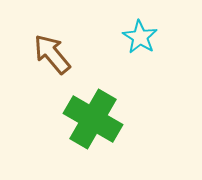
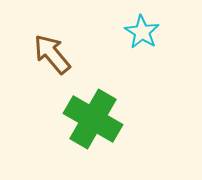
cyan star: moved 2 px right, 5 px up
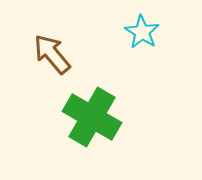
green cross: moved 1 px left, 2 px up
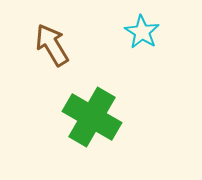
brown arrow: moved 9 px up; rotated 9 degrees clockwise
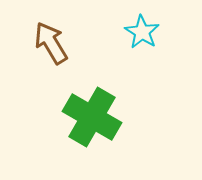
brown arrow: moved 1 px left, 2 px up
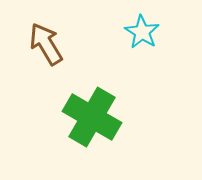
brown arrow: moved 5 px left, 1 px down
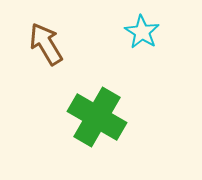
green cross: moved 5 px right
